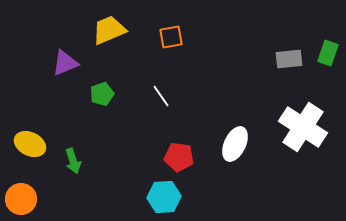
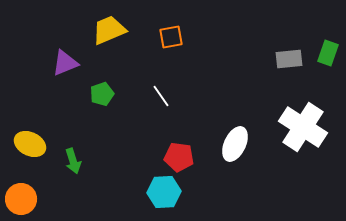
cyan hexagon: moved 5 px up
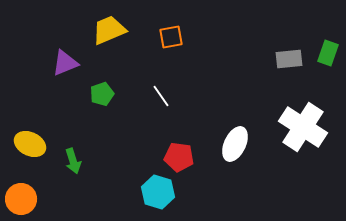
cyan hexagon: moved 6 px left; rotated 20 degrees clockwise
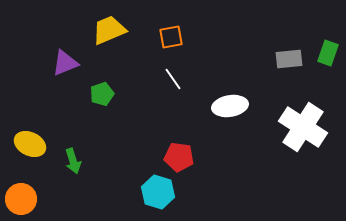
white line: moved 12 px right, 17 px up
white ellipse: moved 5 px left, 38 px up; rotated 56 degrees clockwise
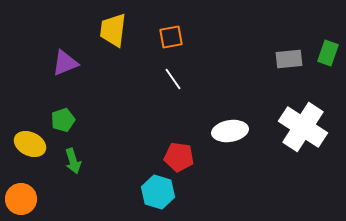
yellow trapezoid: moved 4 px right; rotated 60 degrees counterclockwise
green pentagon: moved 39 px left, 26 px down
white ellipse: moved 25 px down
